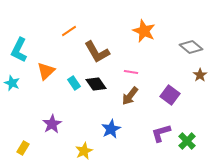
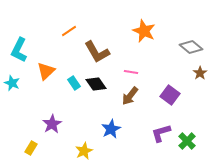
brown star: moved 2 px up
yellow rectangle: moved 8 px right
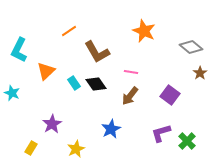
cyan star: moved 10 px down
yellow star: moved 8 px left, 2 px up
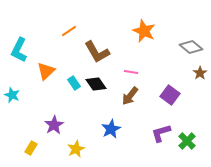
cyan star: moved 2 px down
purple star: moved 2 px right, 1 px down
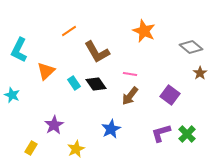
pink line: moved 1 px left, 2 px down
green cross: moved 7 px up
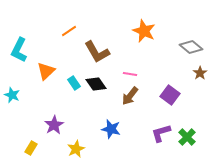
blue star: rotated 30 degrees counterclockwise
green cross: moved 3 px down
